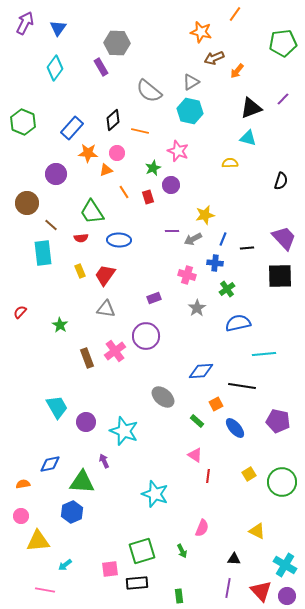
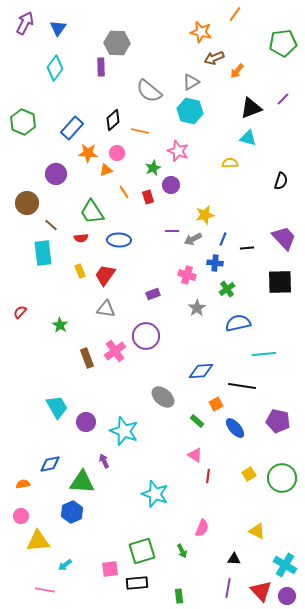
purple rectangle at (101, 67): rotated 30 degrees clockwise
black square at (280, 276): moved 6 px down
purple rectangle at (154, 298): moved 1 px left, 4 px up
green circle at (282, 482): moved 4 px up
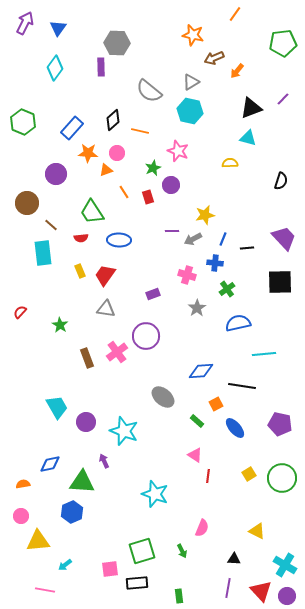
orange star at (201, 32): moved 8 px left, 3 px down
pink cross at (115, 351): moved 2 px right, 1 px down
purple pentagon at (278, 421): moved 2 px right, 3 px down
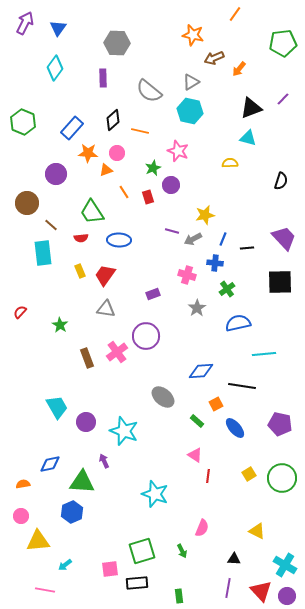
purple rectangle at (101, 67): moved 2 px right, 11 px down
orange arrow at (237, 71): moved 2 px right, 2 px up
purple line at (172, 231): rotated 16 degrees clockwise
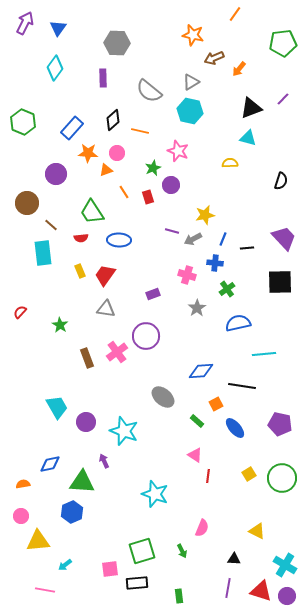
red triangle at (261, 591): rotated 30 degrees counterclockwise
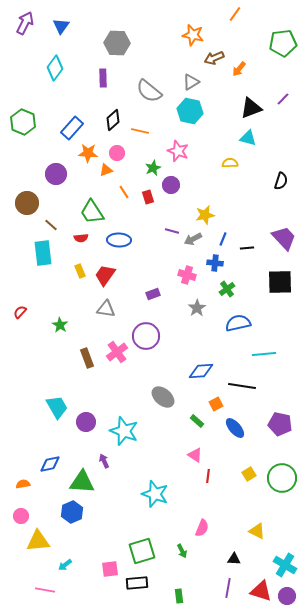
blue triangle at (58, 28): moved 3 px right, 2 px up
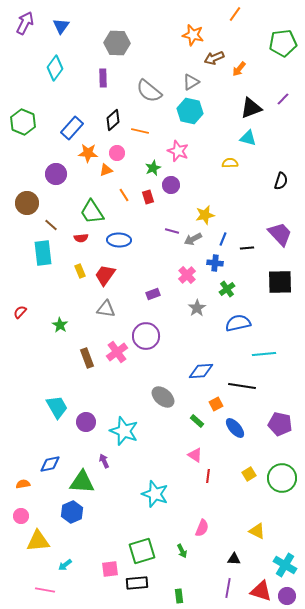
orange line at (124, 192): moved 3 px down
purple trapezoid at (284, 238): moved 4 px left, 4 px up
pink cross at (187, 275): rotated 30 degrees clockwise
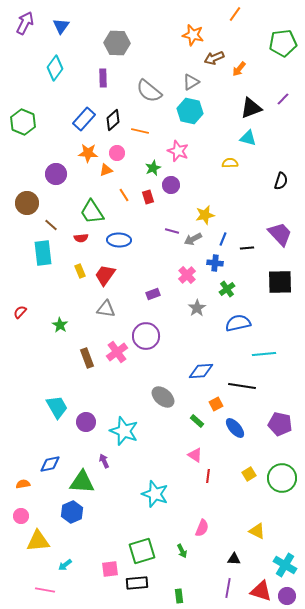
blue rectangle at (72, 128): moved 12 px right, 9 px up
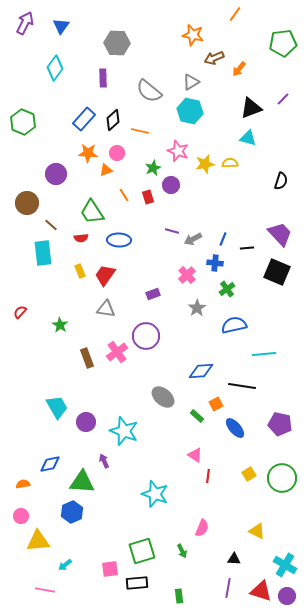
yellow star at (205, 215): moved 51 px up
black square at (280, 282): moved 3 px left, 10 px up; rotated 24 degrees clockwise
blue semicircle at (238, 323): moved 4 px left, 2 px down
green rectangle at (197, 421): moved 5 px up
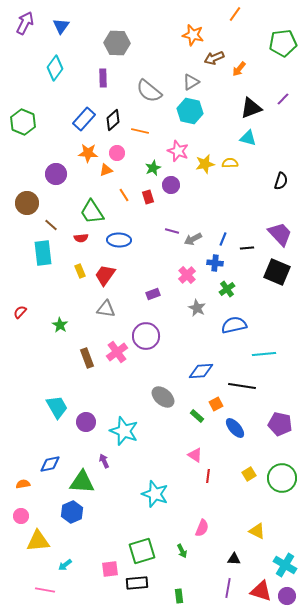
gray star at (197, 308): rotated 12 degrees counterclockwise
